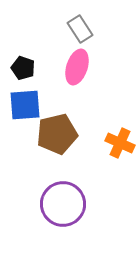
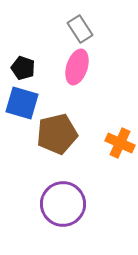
blue square: moved 3 px left, 2 px up; rotated 20 degrees clockwise
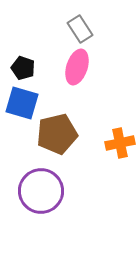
orange cross: rotated 36 degrees counterclockwise
purple circle: moved 22 px left, 13 px up
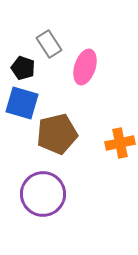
gray rectangle: moved 31 px left, 15 px down
pink ellipse: moved 8 px right
purple circle: moved 2 px right, 3 px down
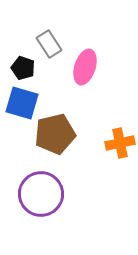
brown pentagon: moved 2 px left
purple circle: moved 2 px left
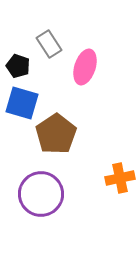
black pentagon: moved 5 px left, 2 px up
brown pentagon: moved 1 px right; rotated 21 degrees counterclockwise
orange cross: moved 35 px down
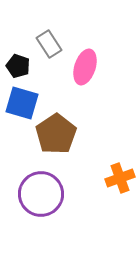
orange cross: rotated 8 degrees counterclockwise
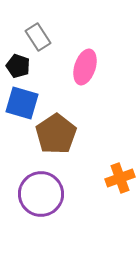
gray rectangle: moved 11 px left, 7 px up
